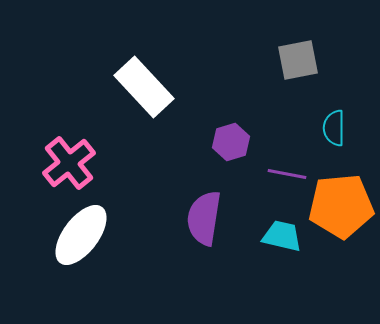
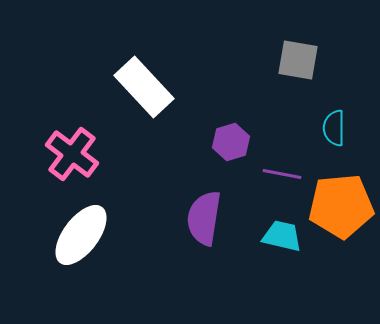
gray square: rotated 21 degrees clockwise
pink cross: moved 3 px right, 9 px up; rotated 14 degrees counterclockwise
purple line: moved 5 px left
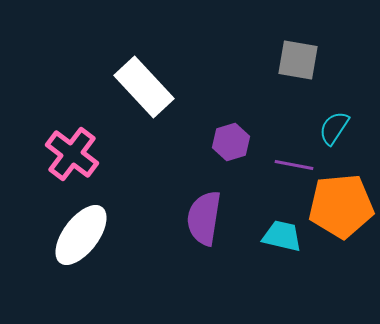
cyan semicircle: rotated 33 degrees clockwise
purple line: moved 12 px right, 9 px up
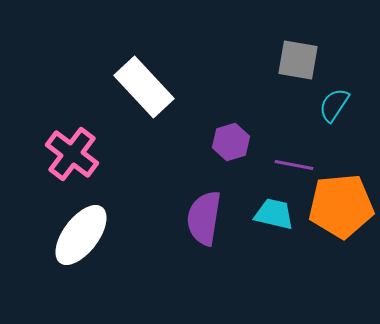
cyan semicircle: moved 23 px up
cyan trapezoid: moved 8 px left, 22 px up
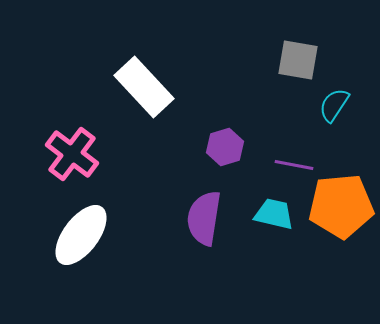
purple hexagon: moved 6 px left, 5 px down
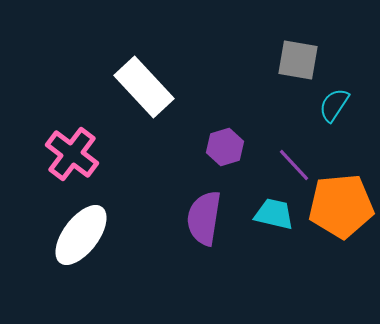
purple line: rotated 36 degrees clockwise
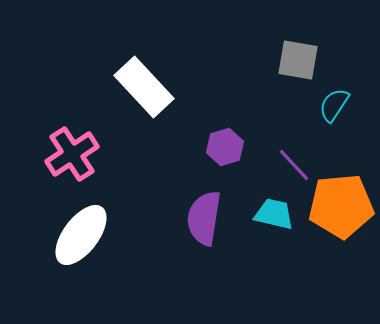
pink cross: rotated 20 degrees clockwise
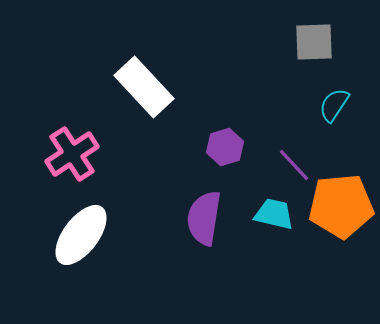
gray square: moved 16 px right, 18 px up; rotated 12 degrees counterclockwise
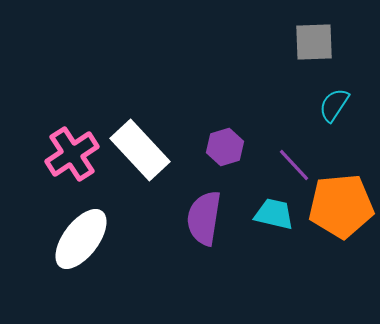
white rectangle: moved 4 px left, 63 px down
white ellipse: moved 4 px down
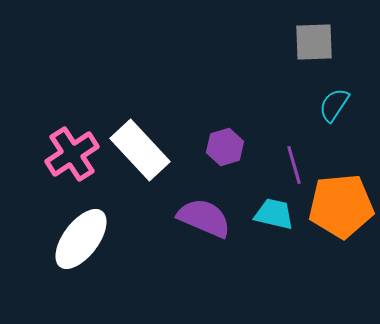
purple line: rotated 27 degrees clockwise
purple semicircle: rotated 104 degrees clockwise
